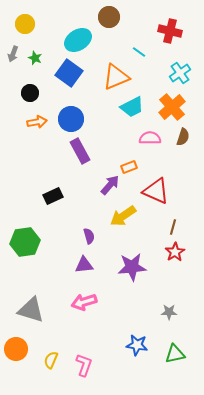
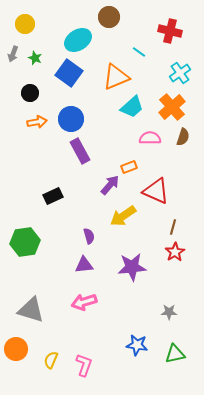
cyan trapezoid: rotated 15 degrees counterclockwise
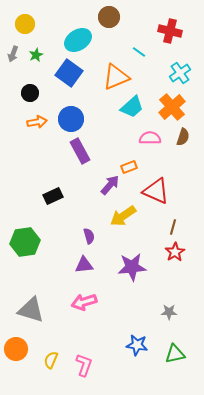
green star: moved 1 px right, 3 px up; rotated 24 degrees clockwise
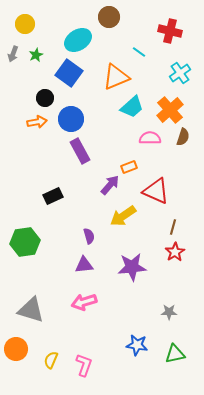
black circle: moved 15 px right, 5 px down
orange cross: moved 2 px left, 3 px down
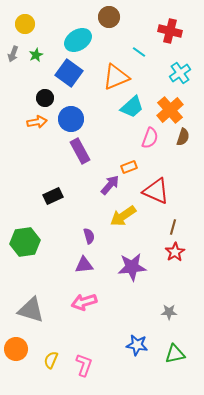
pink semicircle: rotated 110 degrees clockwise
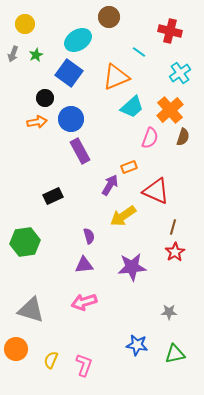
purple arrow: rotated 10 degrees counterclockwise
